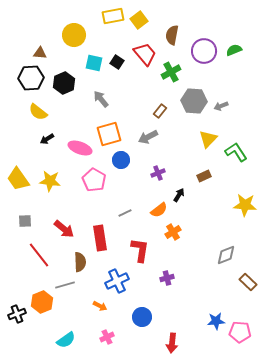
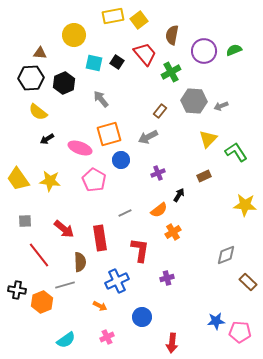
black cross at (17, 314): moved 24 px up; rotated 30 degrees clockwise
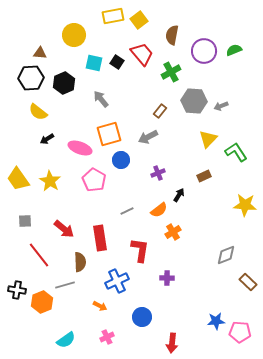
red trapezoid at (145, 54): moved 3 px left
yellow star at (50, 181): rotated 25 degrees clockwise
gray line at (125, 213): moved 2 px right, 2 px up
purple cross at (167, 278): rotated 16 degrees clockwise
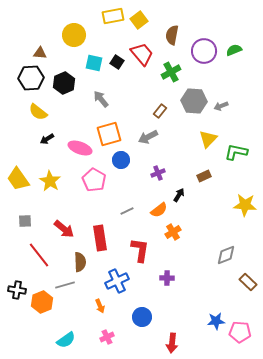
green L-shape at (236, 152): rotated 45 degrees counterclockwise
orange arrow at (100, 306): rotated 40 degrees clockwise
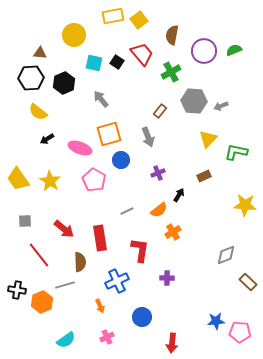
gray arrow at (148, 137): rotated 84 degrees counterclockwise
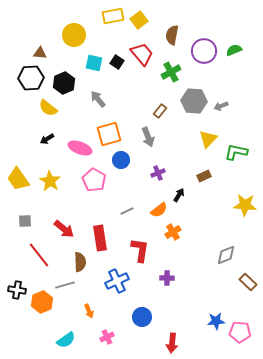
gray arrow at (101, 99): moved 3 px left
yellow semicircle at (38, 112): moved 10 px right, 4 px up
orange arrow at (100, 306): moved 11 px left, 5 px down
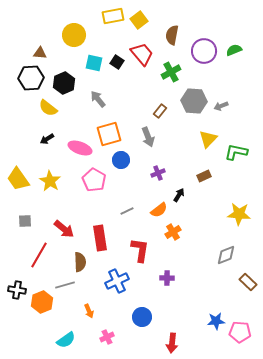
yellow star at (245, 205): moved 6 px left, 9 px down
red line at (39, 255): rotated 68 degrees clockwise
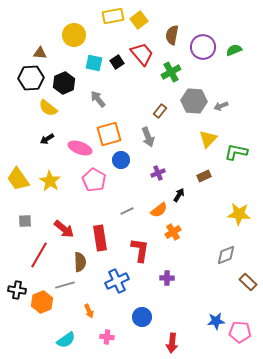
purple circle at (204, 51): moved 1 px left, 4 px up
black square at (117, 62): rotated 24 degrees clockwise
pink cross at (107, 337): rotated 32 degrees clockwise
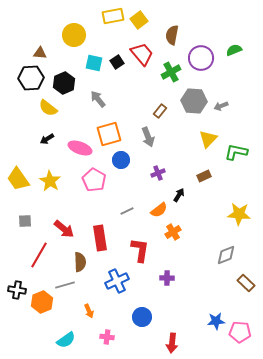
purple circle at (203, 47): moved 2 px left, 11 px down
brown rectangle at (248, 282): moved 2 px left, 1 px down
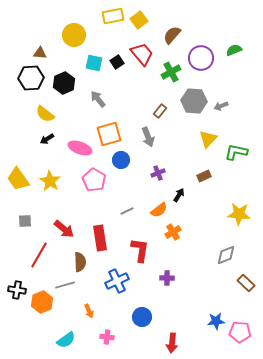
brown semicircle at (172, 35): rotated 30 degrees clockwise
yellow semicircle at (48, 108): moved 3 px left, 6 px down
